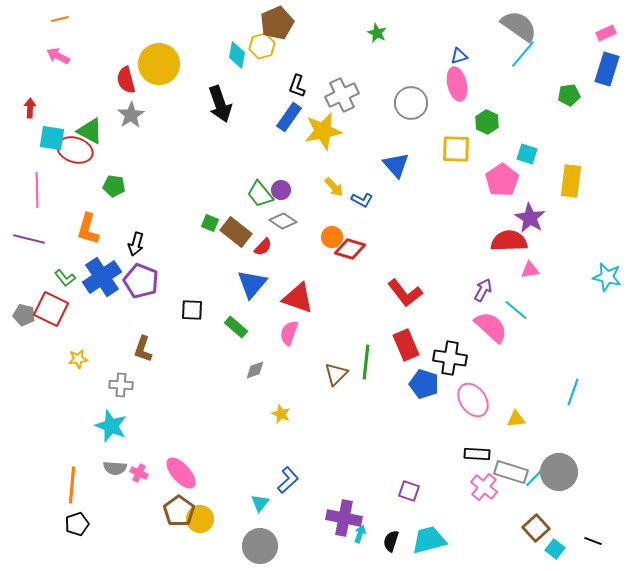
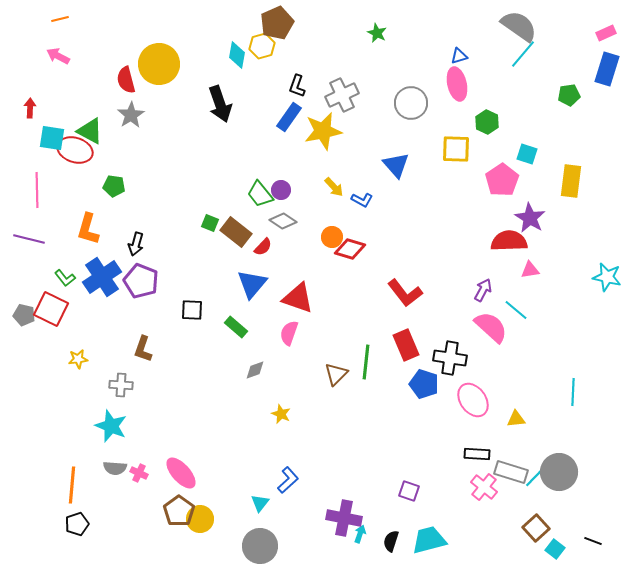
cyan line at (573, 392): rotated 16 degrees counterclockwise
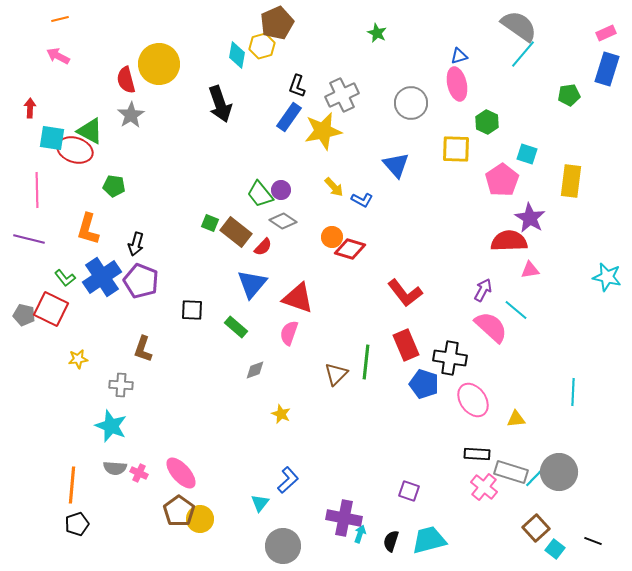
gray circle at (260, 546): moved 23 px right
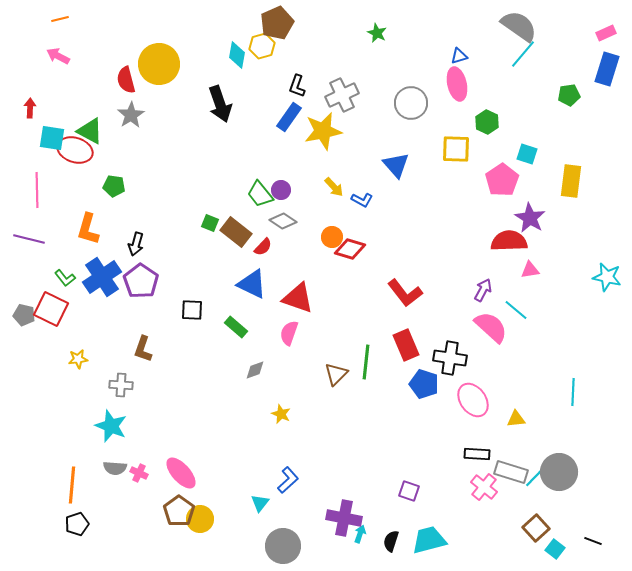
purple pentagon at (141, 281): rotated 12 degrees clockwise
blue triangle at (252, 284): rotated 44 degrees counterclockwise
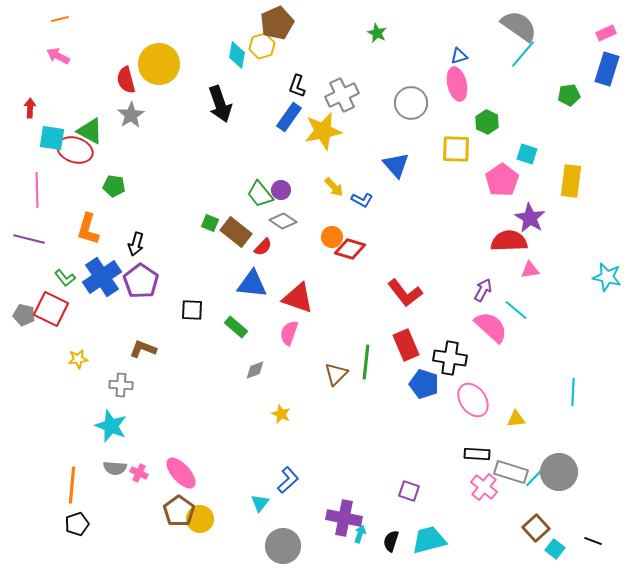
blue triangle at (252, 284): rotated 20 degrees counterclockwise
brown L-shape at (143, 349): rotated 92 degrees clockwise
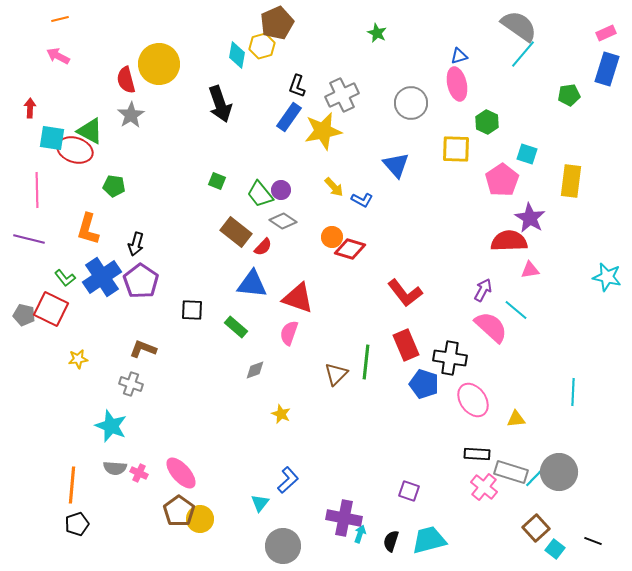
green square at (210, 223): moved 7 px right, 42 px up
gray cross at (121, 385): moved 10 px right, 1 px up; rotated 15 degrees clockwise
